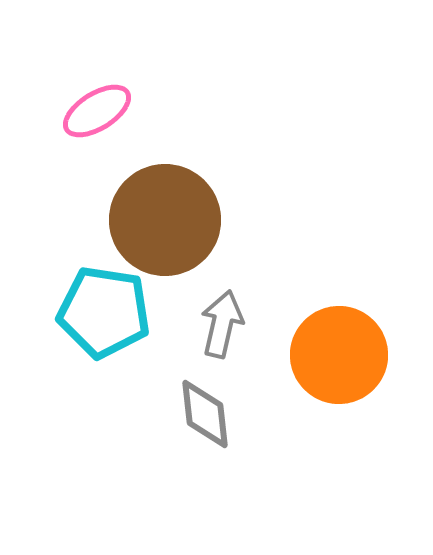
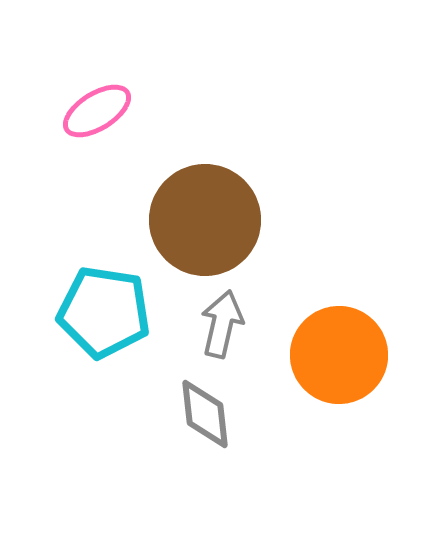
brown circle: moved 40 px right
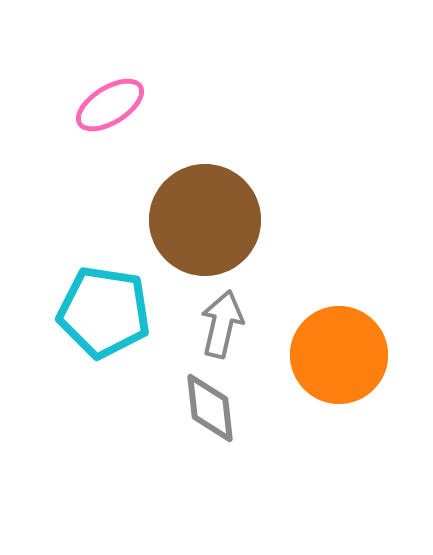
pink ellipse: moved 13 px right, 6 px up
gray diamond: moved 5 px right, 6 px up
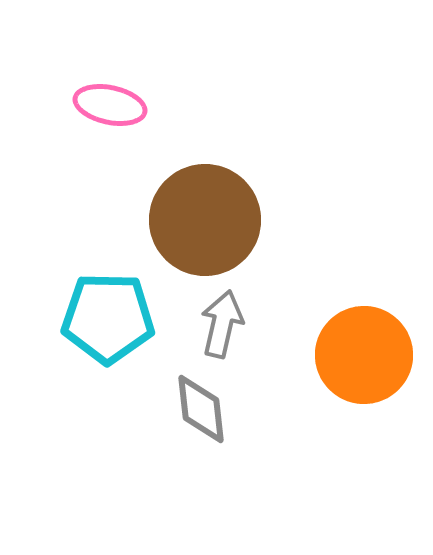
pink ellipse: rotated 44 degrees clockwise
cyan pentagon: moved 4 px right, 6 px down; rotated 8 degrees counterclockwise
orange circle: moved 25 px right
gray diamond: moved 9 px left, 1 px down
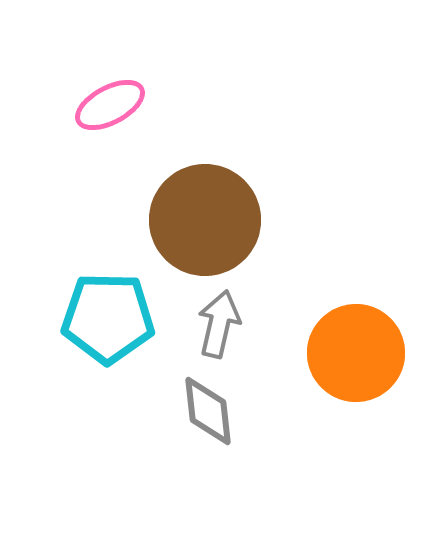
pink ellipse: rotated 40 degrees counterclockwise
gray arrow: moved 3 px left
orange circle: moved 8 px left, 2 px up
gray diamond: moved 7 px right, 2 px down
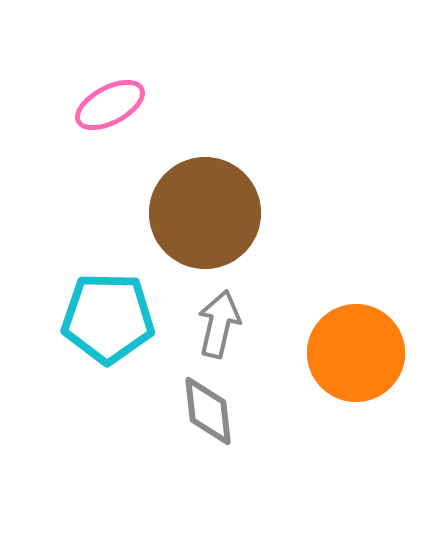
brown circle: moved 7 px up
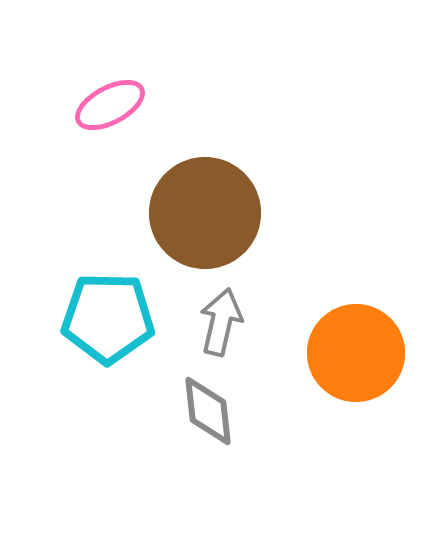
gray arrow: moved 2 px right, 2 px up
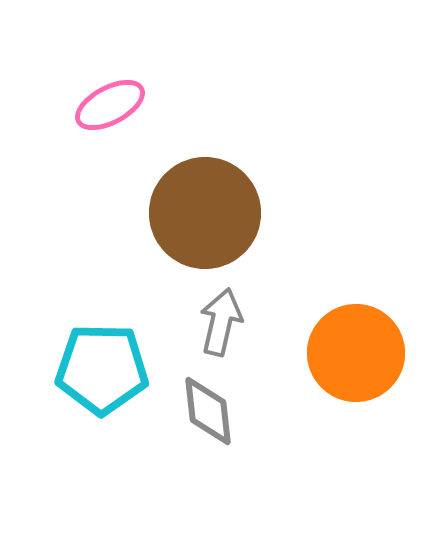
cyan pentagon: moved 6 px left, 51 px down
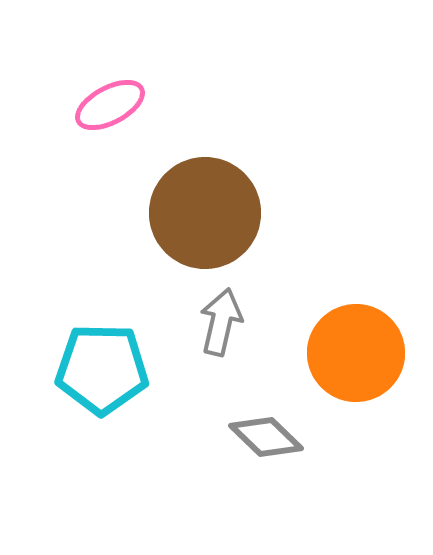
gray diamond: moved 58 px right, 26 px down; rotated 40 degrees counterclockwise
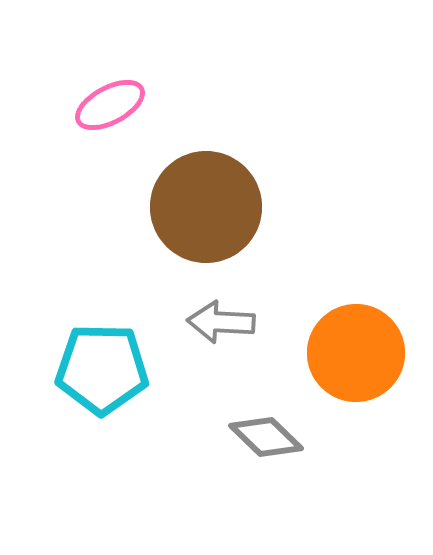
brown circle: moved 1 px right, 6 px up
gray arrow: rotated 100 degrees counterclockwise
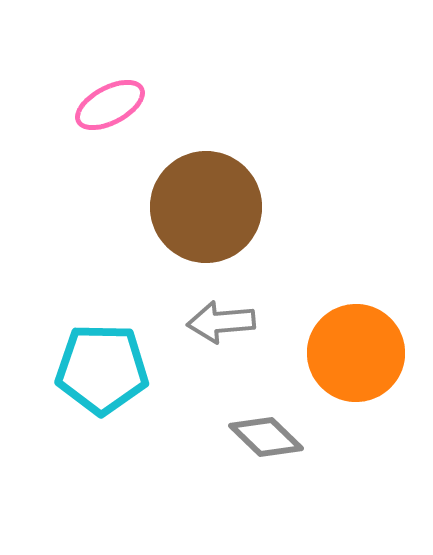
gray arrow: rotated 8 degrees counterclockwise
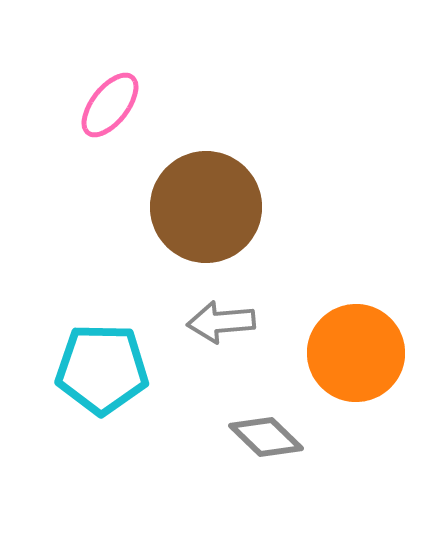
pink ellipse: rotated 24 degrees counterclockwise
